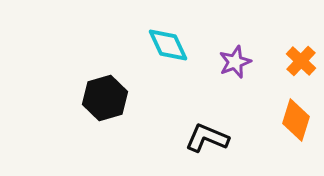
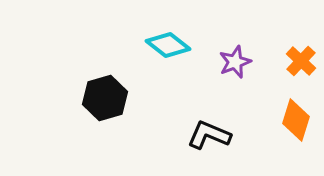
cyan diamond: rotated 27 degrees counterclockwise
black L-shape: moved 2 px right, 3 px up
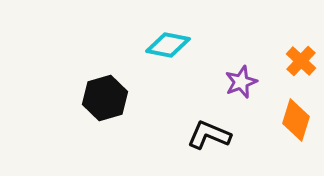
cyan diamond: rotated 27 degrees counterclockwise
purple star: moved 6 px right, 20 px down
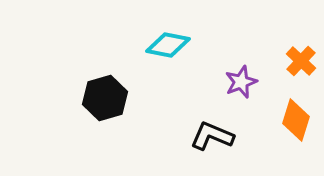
black L-shape: moved 3 px right, 1 px down
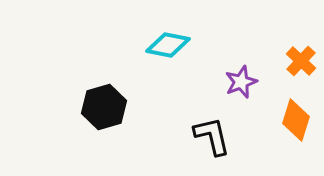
black hexagon: moved 1 px left, 9 px down
black L-shape: rotated 54 degrees clockwise
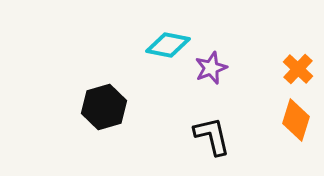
orange cross: moved 3 px left, 8 px down
purple star: moved 30 px left, 14 px up
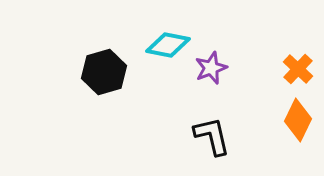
black hexagon: moved 35 px up
orange diamond: moved 2 px right; rotated 9 degrees clockwise
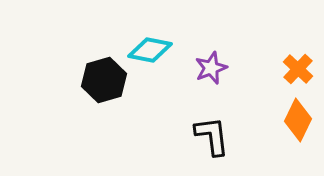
cyan diamond: moved 18 px left, 5 px down
black hexagon: moved 8 px down
black L-shape: rotated 6 degrees clockwise
